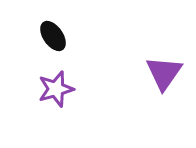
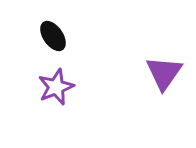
purple star: moved 2 px up; rotated 6 degrees counterclockwise
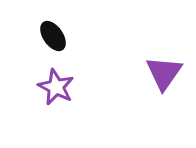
purple star: rotated 24 degrees counterclockwise
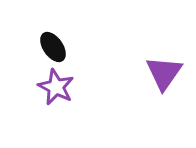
black ellipse: moved 11 px down
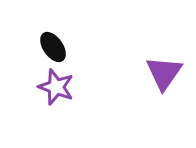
purple star: rotated 6 degrees counterclockwise
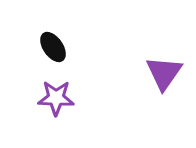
purple star: moved 11 px down; rotated 18 degrees counterclockwise
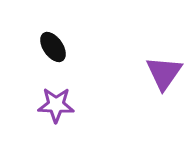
purple star: moved 7 px down
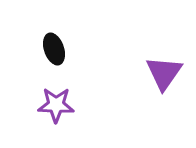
black ellipse: moved 1 px right, 2 px down; rotated 16 degrees clockwise
